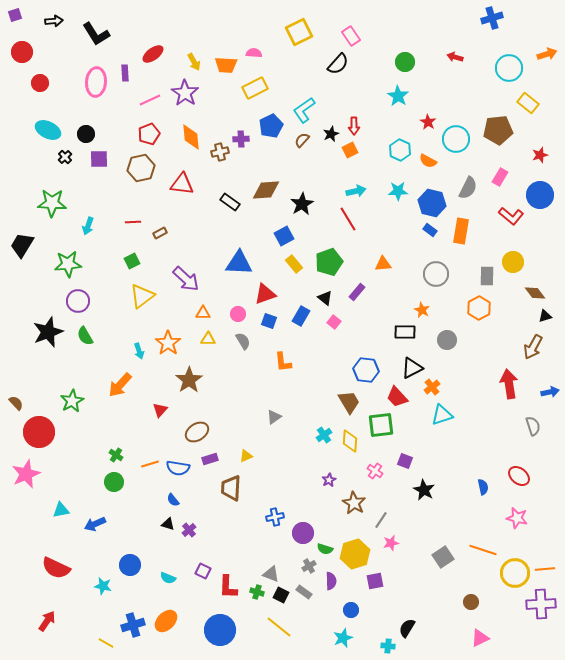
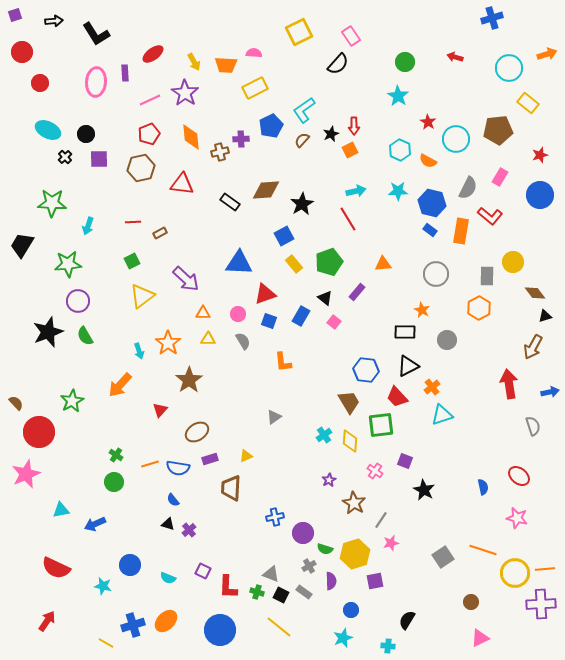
red L-shape at (511, 216): moved 21 px left
black triangle at (412, 368): moved 4 px left, 2 px up
black semicircle at (407, 628): moved 8 px up
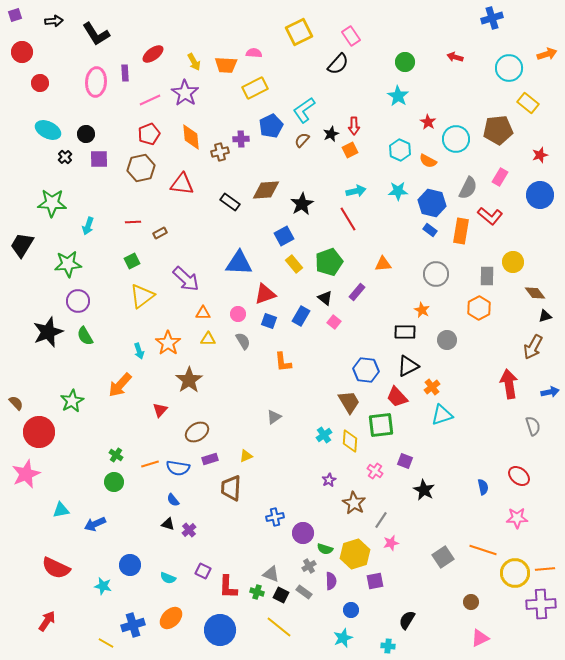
pink star at (517, 518): rotated 15 degrees counterclockwise
orange ellipse at (166, 621): moved 5 px right, 3 px up
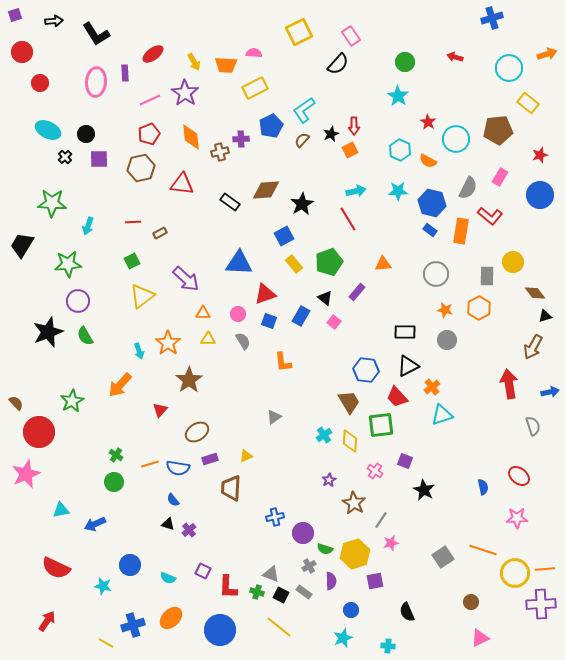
orange star at (422, 310): moved 23 px right; rotated 14 degrees counterclockwise
black semicircle at (407, 620): moved 8 px up; rotated 54 degrees counterclockwise
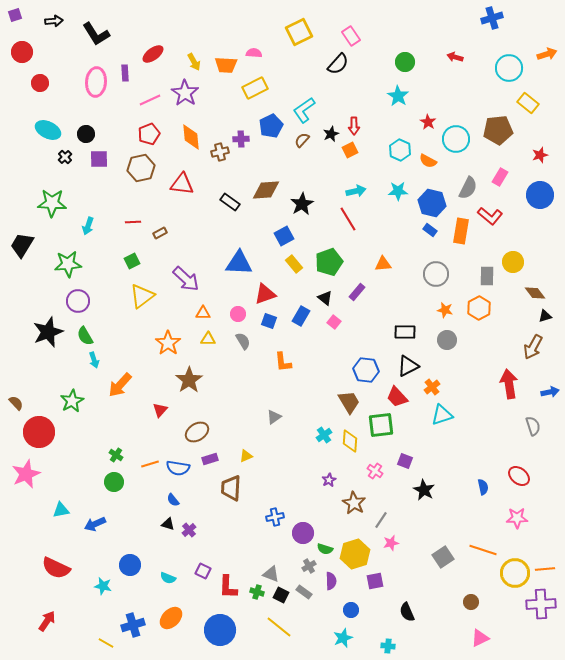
cyan arrow at (139, 351): moved 45 px left, 9 px down
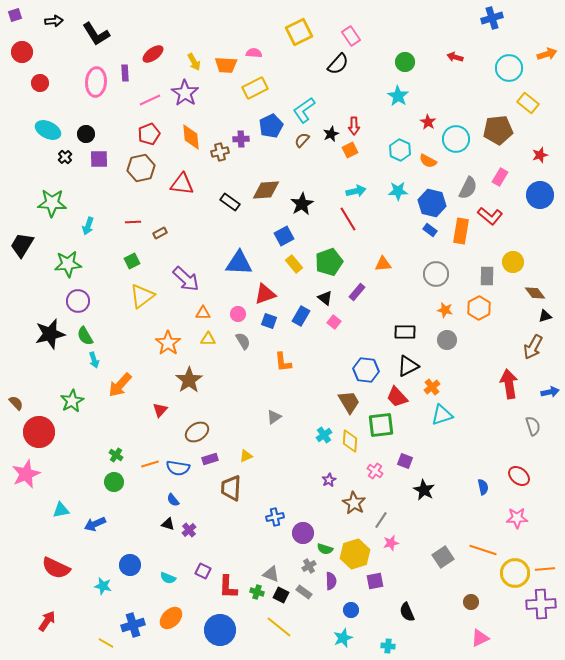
black star at (48, 332): moved 2 px right, 2 px down; rotated 8 degrees clockwise
